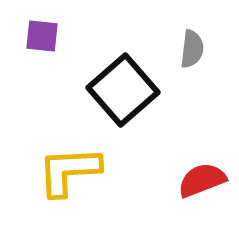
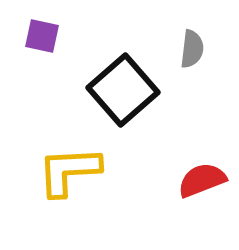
purple square: rotated 6 degrees clockwise
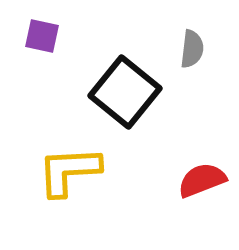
black square: moved 2 px right, 2 px down; rotated 10 degrees counterclockwise
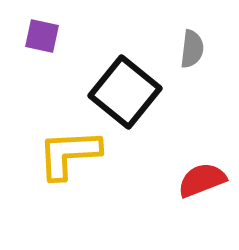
yellow L-shape: moved 17 px up
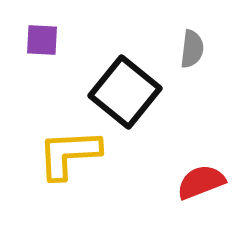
purple square: moved 4 px down; rotated 9 degrees counterclockwise
red semicircle: moved 1 px left, 2 px down
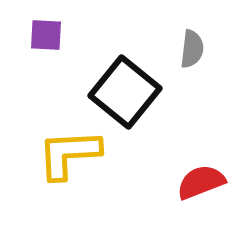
purple square: moved 4 px right, 5 px up
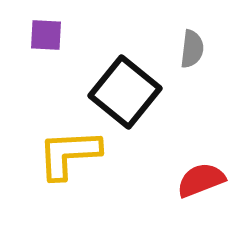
red semicircle: moved 2 px up
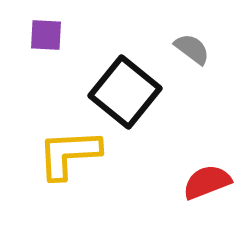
gray semicircle: rotated 60 degrees counterclockwise
red semicircle: moved 6 px right, 2 px down
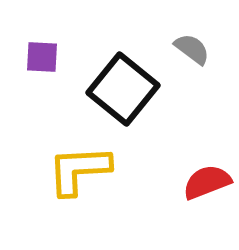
purple square: moved 4 px left, 22 px down
black square: moved 2 px left, 3 px up
yellow L-shape: moved 10 px right, 16 px down
